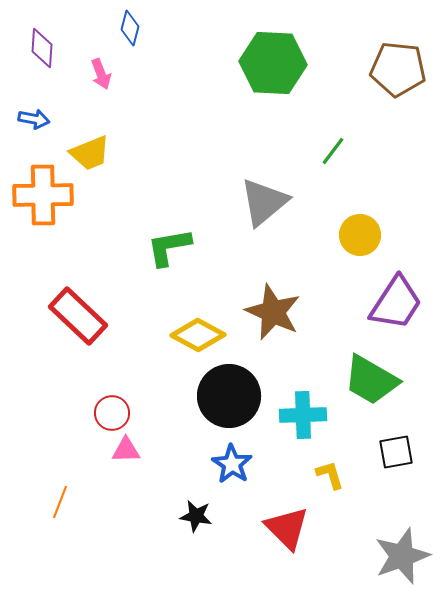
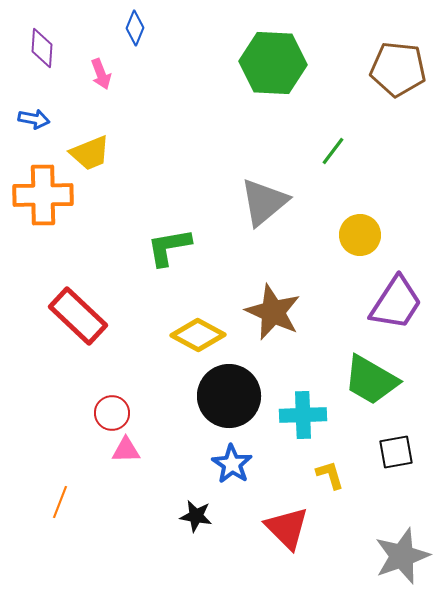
blue diamond: moved 5 px right; rotated 8 degrees clockwise
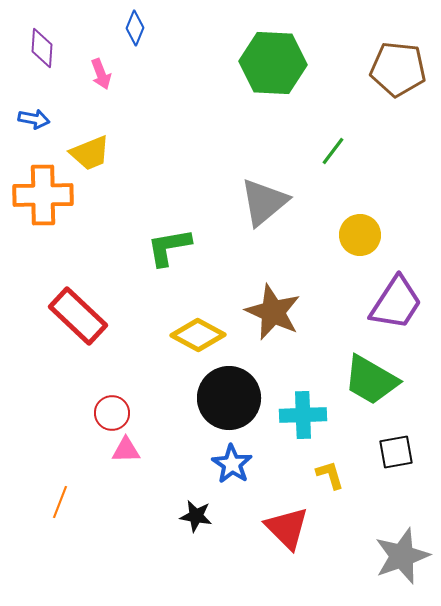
black circle: moved 2 px down
